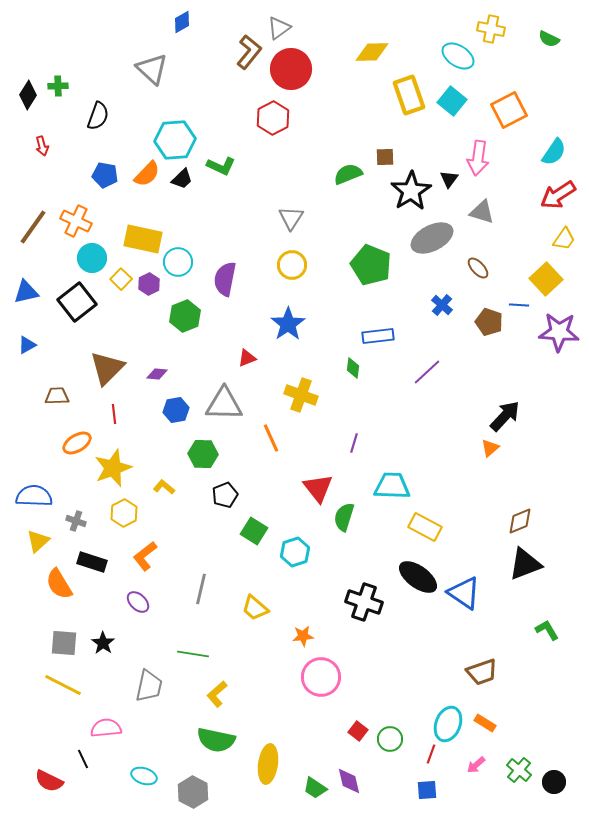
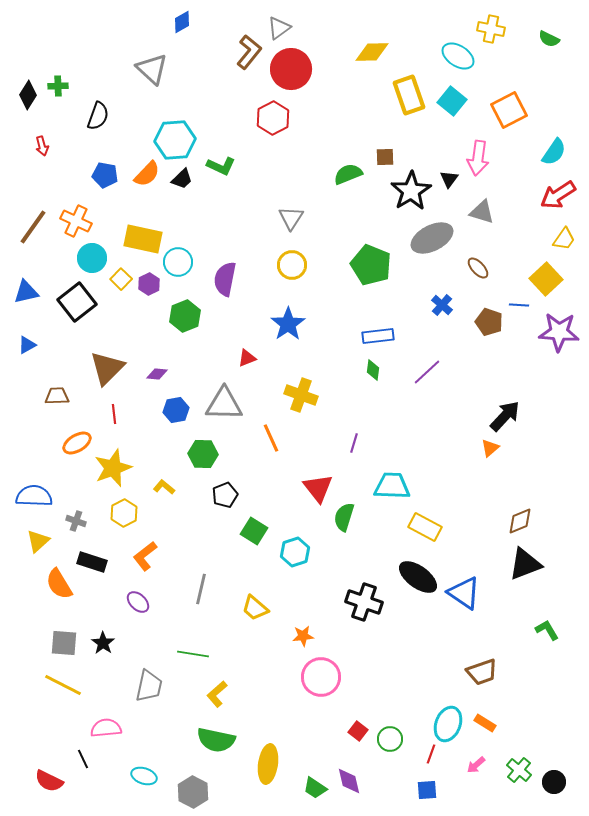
green diamond at (353, 368): moved 20 px right, 2 px down
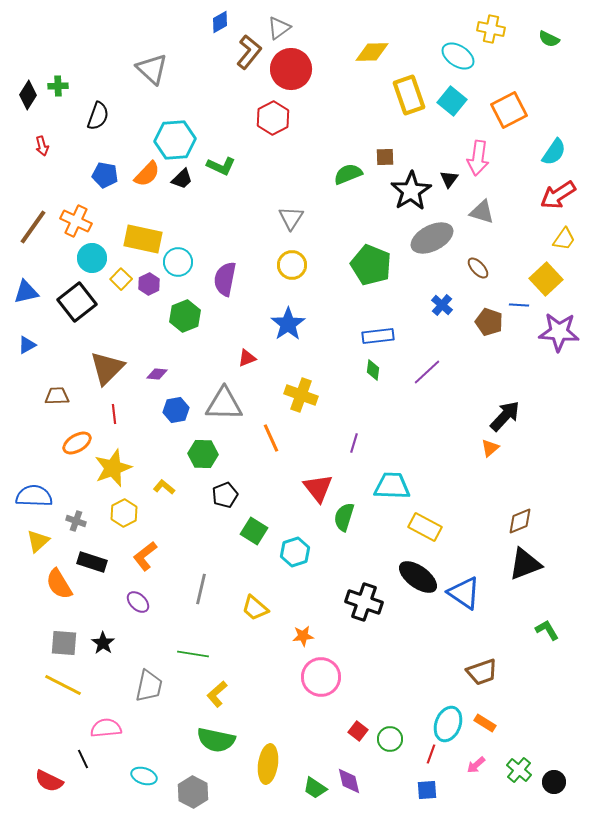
blue diamond at (182, 22): moved 38 px right
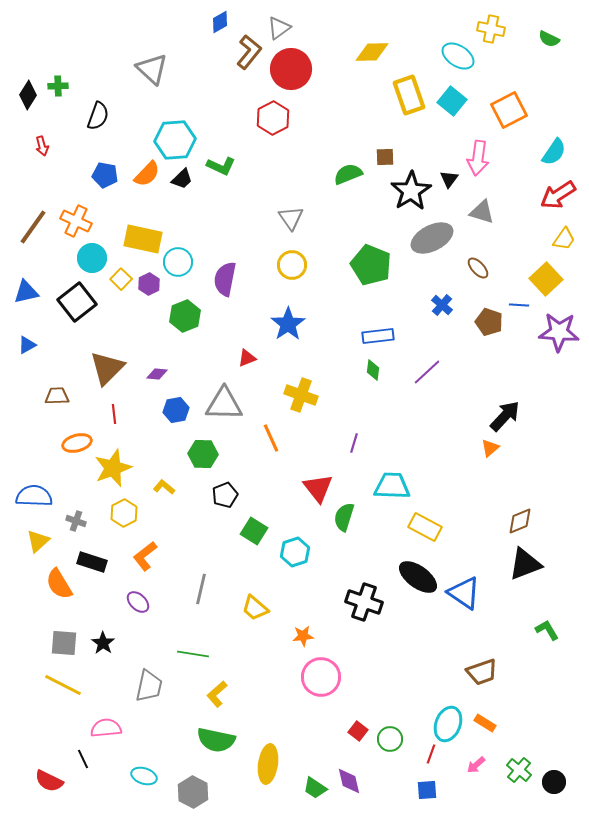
gray triangle at (291, 218): rotated 8 degrees counterclockwise
orange ellipse at (77, 443): rotated 16 degrees clockwise
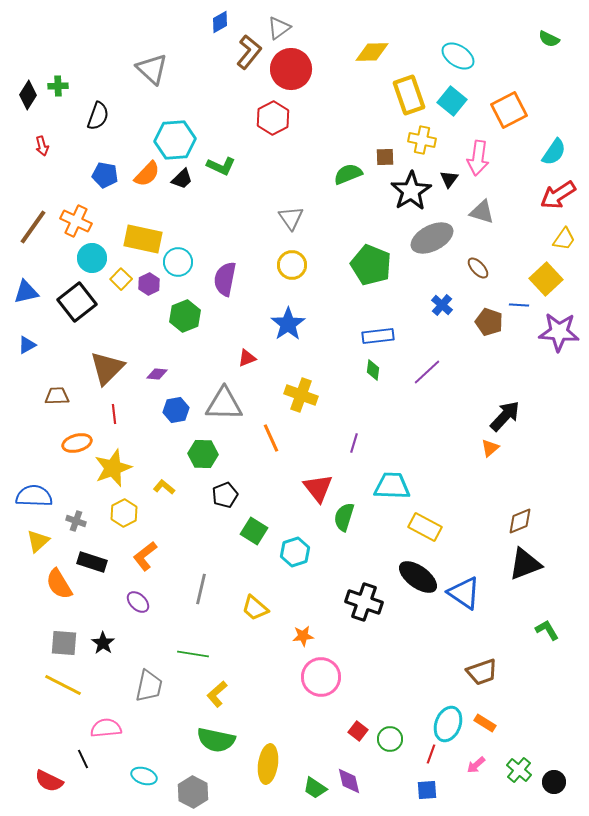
yellow cross at (491, 29): moved 69 px left, 111 px down
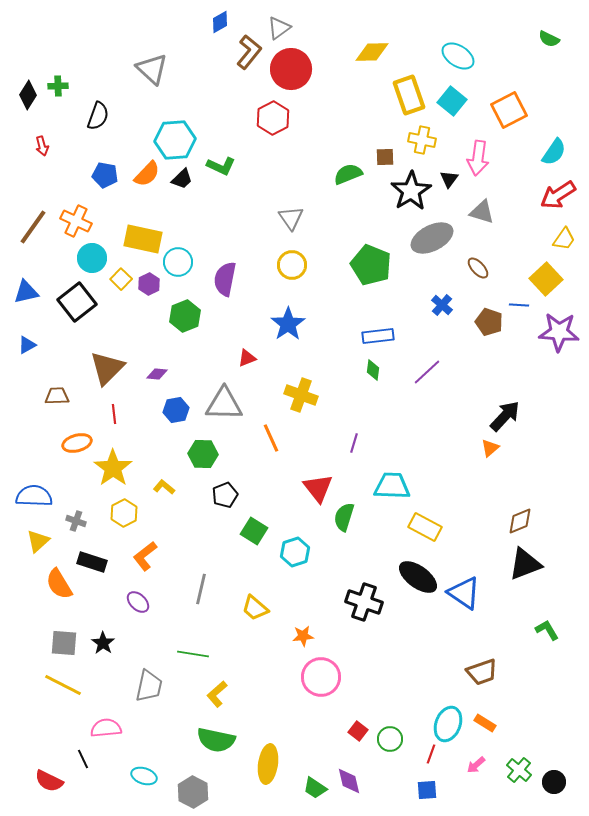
yellow star at (113, 468): rotated 15 degrees counterclockwise
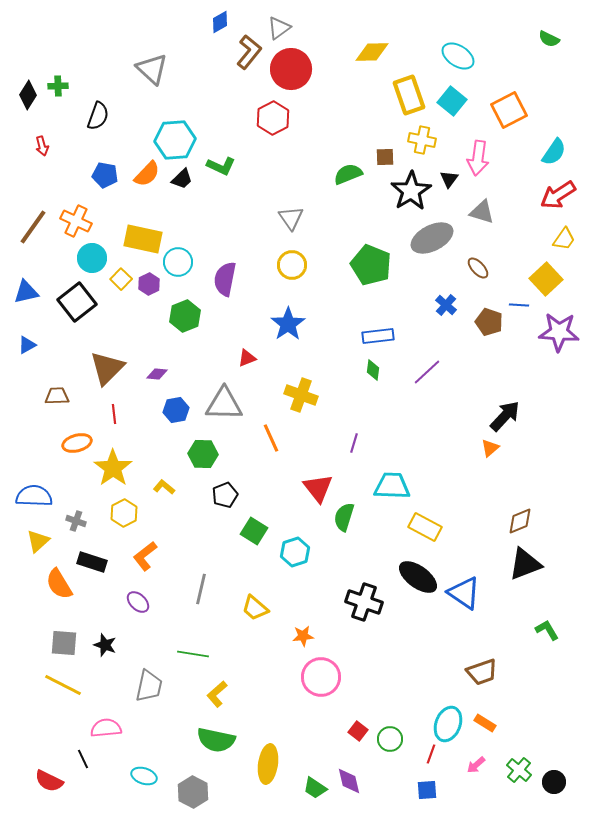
blue cross at (442, 305): moved 4 px right
black star at (103, 643): moved 2 px right, 2 px down; rotated 15 degrees counterclockwise
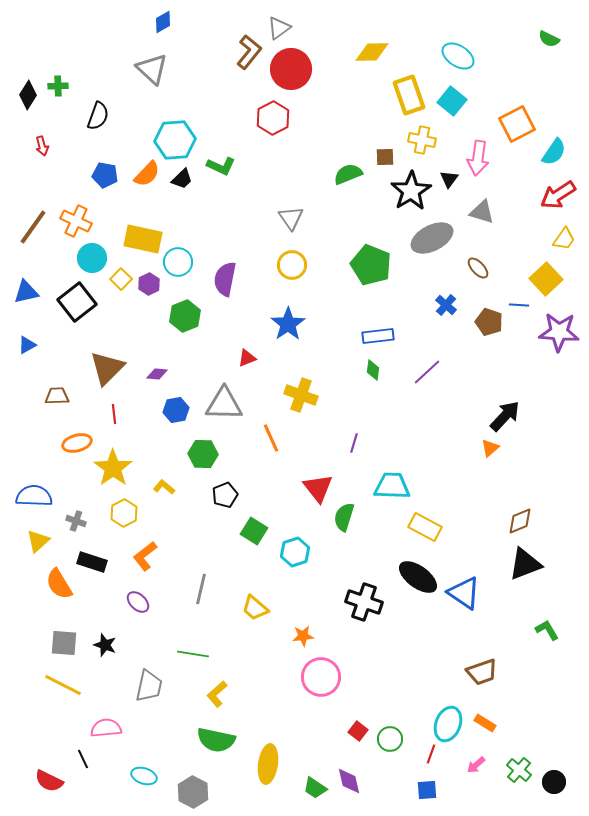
blue diamond at (220, 22): moved 57 px left
orange square at (509, 110): moved 8 px right, 14 px down
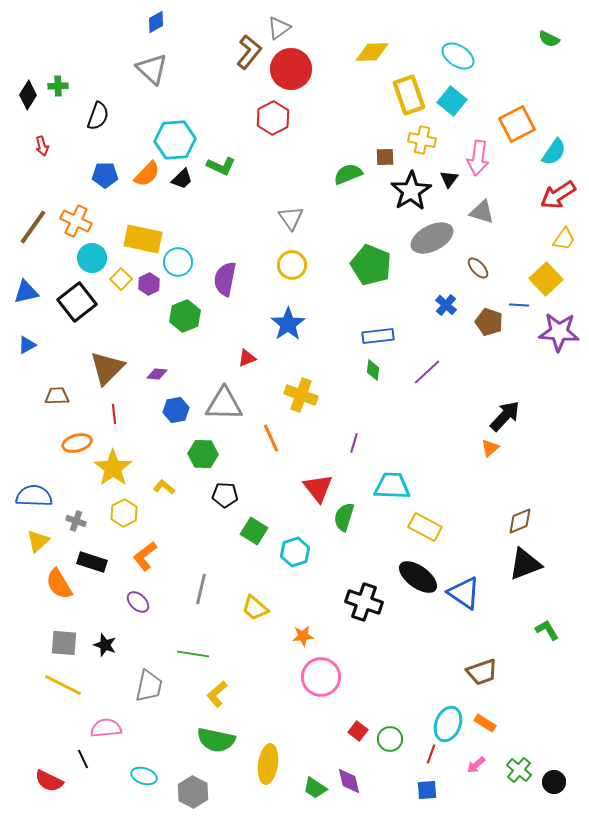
blue diamond at (163, 22): moved 7 px left
blue pentagon at (105, 175): rotated 10 degrees counterclockwise
black pentagon at (225, 495): rotated 25 degrees clockwise
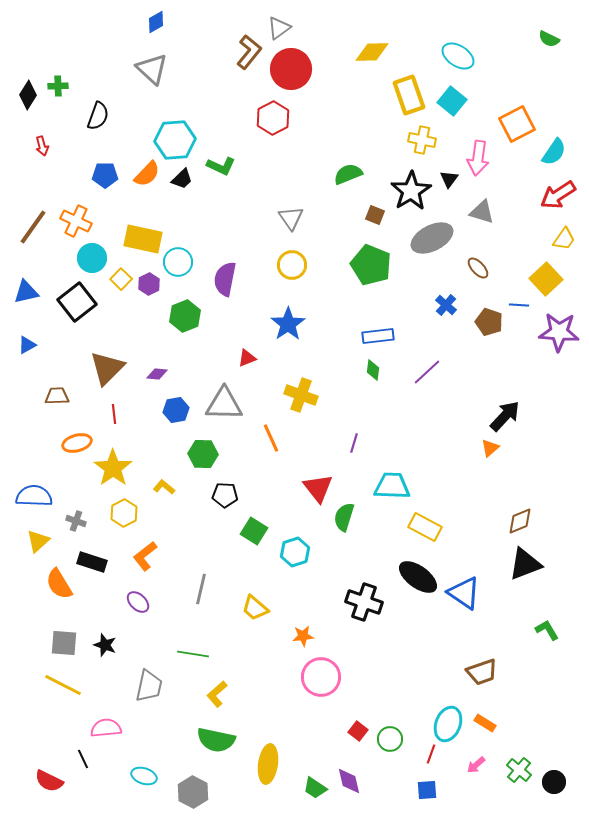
brown square at (385, 157): moved 10 px left, 58 px down; rotated 24 degrees clockwise
